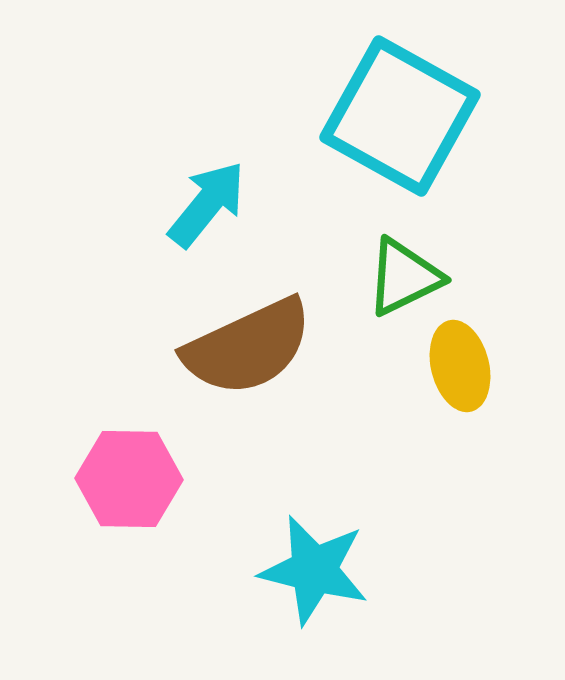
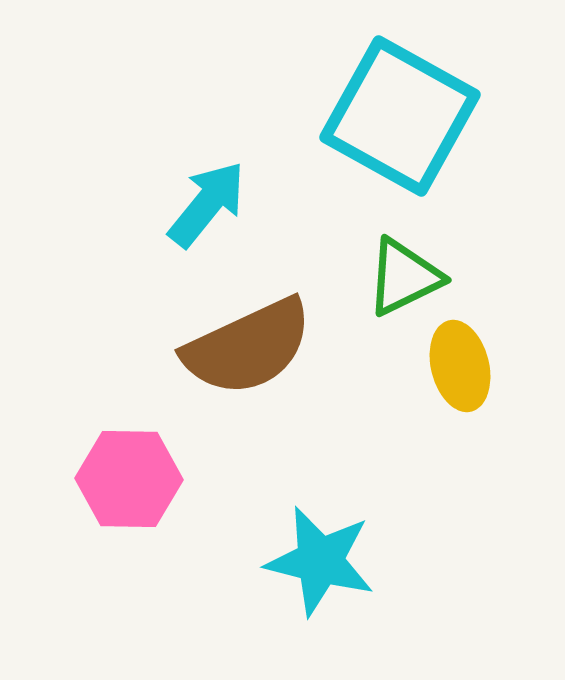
cyan star: moved 6 px right, 9 px up
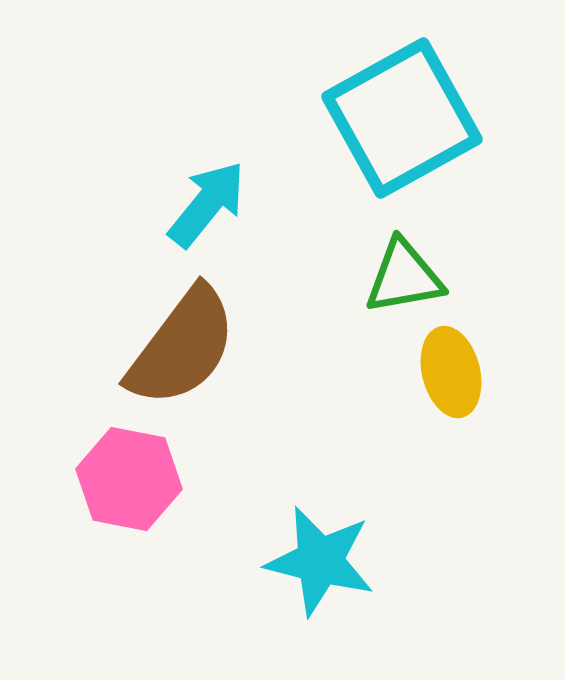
cyan square: moved 2 px right, 2 px down; rotated 32 degrees clockwise
green triangle: rotated 16 degrees clockwise
brown semicircle: moved 66 px left; rotated 28 degrees counterclockwise
yellow ellipse: moved 9 px left, 6 px down
pink hexagon: rotated 10 degrees clockwise
